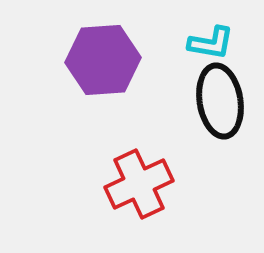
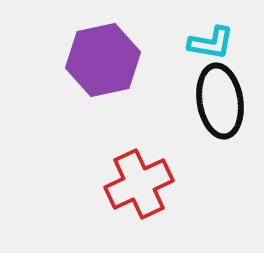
purple hexagon: rotated 8 degrees counterclockwise
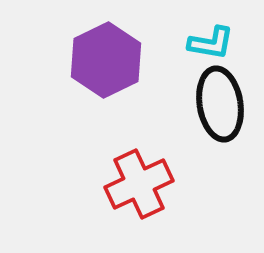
purple hexagon: moved 3 px right; rotated 14 degrees counterclockwise
black ellipse: moved 3 px down
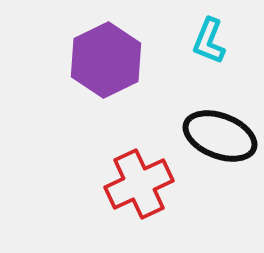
cyan L-shape: moved 2 px left, 2 px up; rotated 102 degrees clockwise
black ellipse: moved 32 px down; rotated 60 degrees counterclockwise
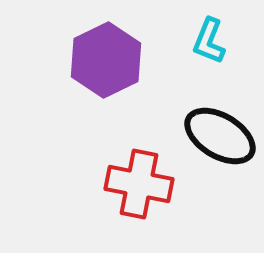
black ellipse: rotated 10 degrees clockwise
red cross: rotated 36 degrees clockwise
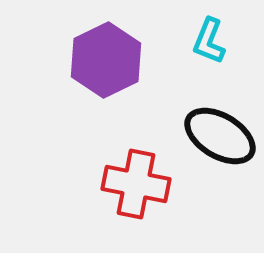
red cross: moved 3 px left
